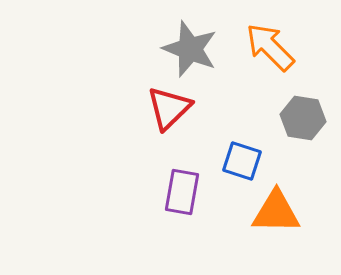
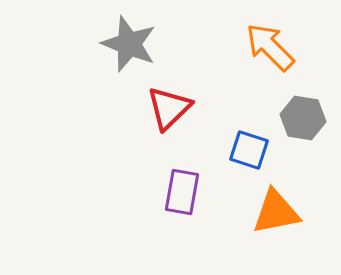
gray star: moved 61 px left, 5 px up
blue square: moved 7 px right, 11 px up
orange triangle: rotated 12 degrees counterclockwise
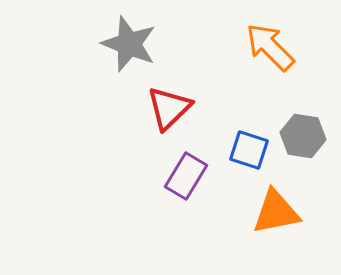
gray hexagon: moved 18 px down
purple rectangle: moved 4 px right, 16 px up; rotated 21 degrees clockwise
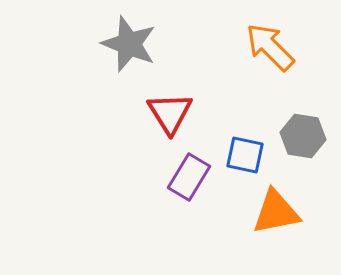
red triangle: moved 1 px right, 5 px down; rotated 18 degrees counterclockwise
blue square: moved 4 px left, 5 px down; rotated 6 degrees counterclockwise
purple rectangle: moved 3 px right, 1 px down
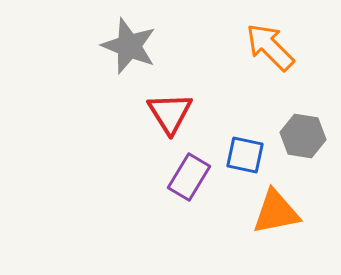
gray star: moved 2 px down
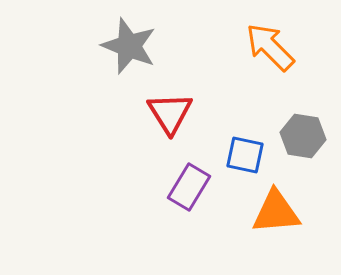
purple rectangle: moved 10 px down
orange triangle: rotated 6 degrees clockwise
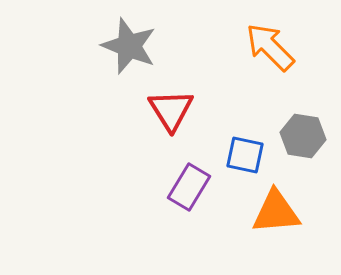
red triangle: moved 1 px right, 3 px up
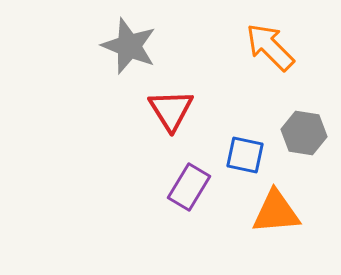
gray hexagon: moved 1 px right, 3 px up
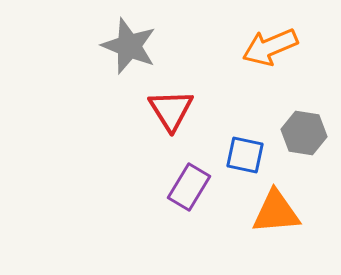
orange arrow: rotated 68 degrees counterclockwise
